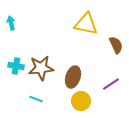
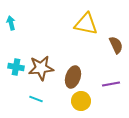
cyan cross: moved 1 px down
purple line: rotated 24 degrees clockwise
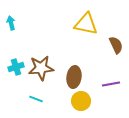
cyan cross: rotated 28 degrees counterclockwise
brown ellipse: moved 1 px right; rotated 10 degrees counterclockwise
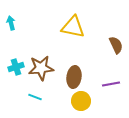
yellow triangle: moved 13 px left, 3 px down
cyan line: moved 1 px left, 2 px up
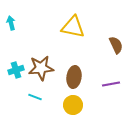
cyan cross: moved 3 px down
yellow circle: moved 8 px left, 4 px down
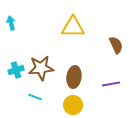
yellow triangle: rotated 10 degrees counterclockwise
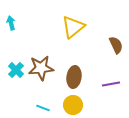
yellow triangle: rotated 40 degrees counterclockwise
cyan cross: rotated 28 degrees counterclockwise
cyan line: moved 8 px right, 11 px down
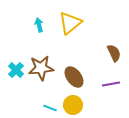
cyan arrow: moved 28 px right, 2 px down
yellow triangle: moved 3 px left, 4 px up
brown semicircle: moved 2 px left, 8 px down
brown ellipse: rotated 45 degrees counterclockwise
cyan line: moved 7 px right
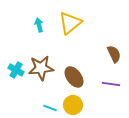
brown semicircle: moved 1 px down
cyan cross: rotated 14 degrees counterclockwise
purple line: rotated 18 degrees clockwise
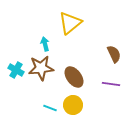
cyan arrow: moved 6 px right, 19 px down
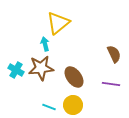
yellow triangle: moved 12 px left
cyan line: moved 1 px left, 1 px up
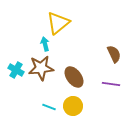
yellow circle: moved 1 px down
